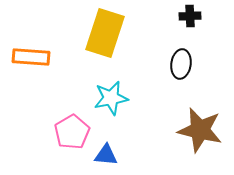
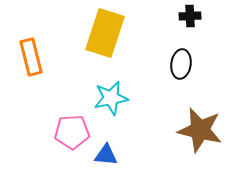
orange rectangle: rotated 72 degrees clockwise
pink pentagon: rotated 28 degrees clockwise
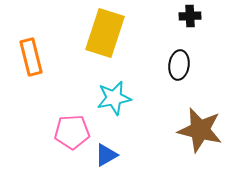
black ellipse: moved 2 px left, 1 px down
cyan star: moved 3 px right
blue triangle: rotated 35 degrees counterclockwise
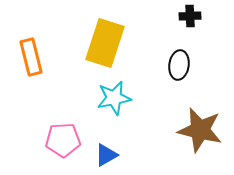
yellow rectangle: moved 10 px down
pink pentagon: moved 9 px left, 8 px down
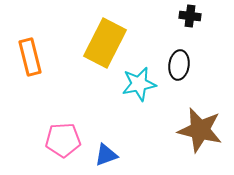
black cross: rotated 10 degrees clockwise
yellow rectangle: rotated 9 degrees clockwise
orange rectangle: moved 1 px left
cyan star: moved 25 px right, 14 px up
blue triangle: rotated 10 degrees clockwise
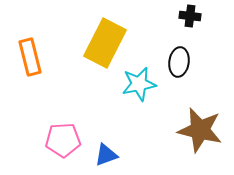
black ellipse: moved 3 px up
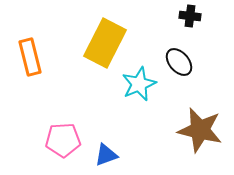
black ellipse: rotated 48 degrees counterclockwise
cyan star: rotated 12 degrees counterclockwise
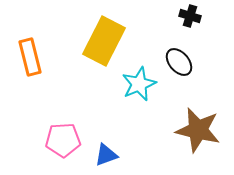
black cross: rotated 10 degrees clockwise
yellow rectangle: moved 1 px left, 2 px up
brown star: moved 2 px left
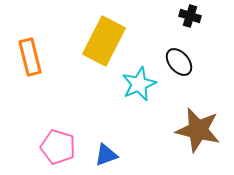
pink pentagon: moved 5 px left, 7 px down; rotated 20 degrees clockwise
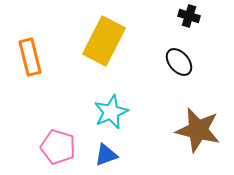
black cross: moved 1 px left
cyan star: moved 28 px left, 28 px down
